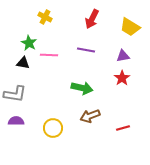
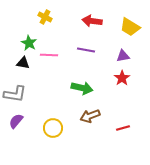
red arrow: moved 2 px down; rotated 72 degrees clockwise
purple semicircle: rotated 49 degrees counterclockwise
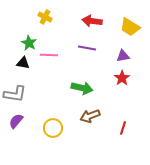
purple line: moved 1 px right, 2 px up
red line: rotated 56 degrees counterclockwise
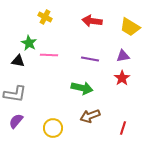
purple line: moved 3 px right, 11 px down
black triangle: moved 5 px left, 2 px up
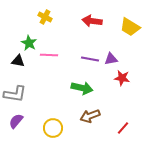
purple triangle: moved 12 px left, 3 px down
red star: rotated 28 degrees counterclockwise
red line: rotated 24 degrees clockwise
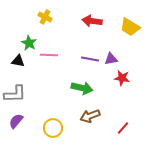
gray L-shape: rotated 10 degrees counterclockwise
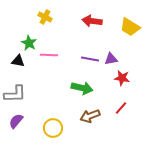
red line: moved 2 px left, 20 px up
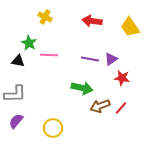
yellow trapezoid: rotated 25 degrees clockwise
purple triangle: rotated 24 degrees counterclockwise
brown arrow: moved 10 px right, 10 px up
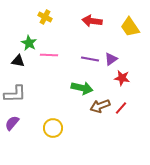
purple semicircle: moved 4 px left, 2 px down
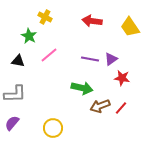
green star: moved 7 px up
pink line: rotated 42 degrees counterclockwise
